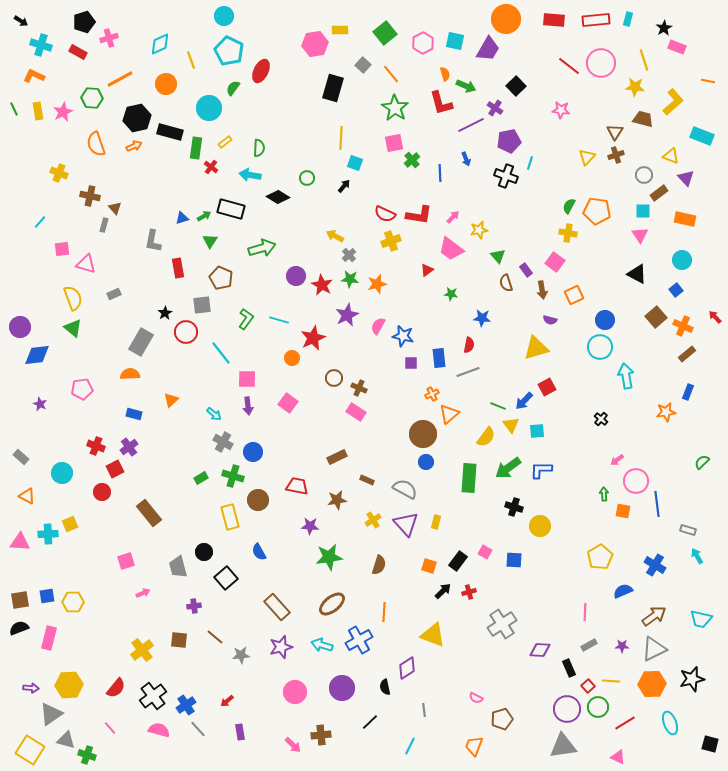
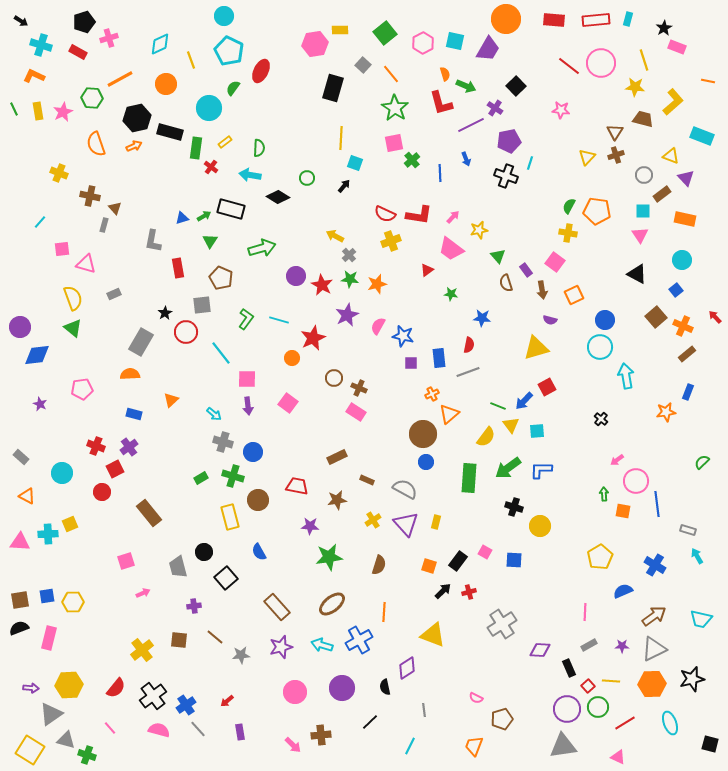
brown rectangle at (659, 193): moved 3 px right, 1 px down
gray cross at (223, 442): rotated 12 degrees counterclockwise
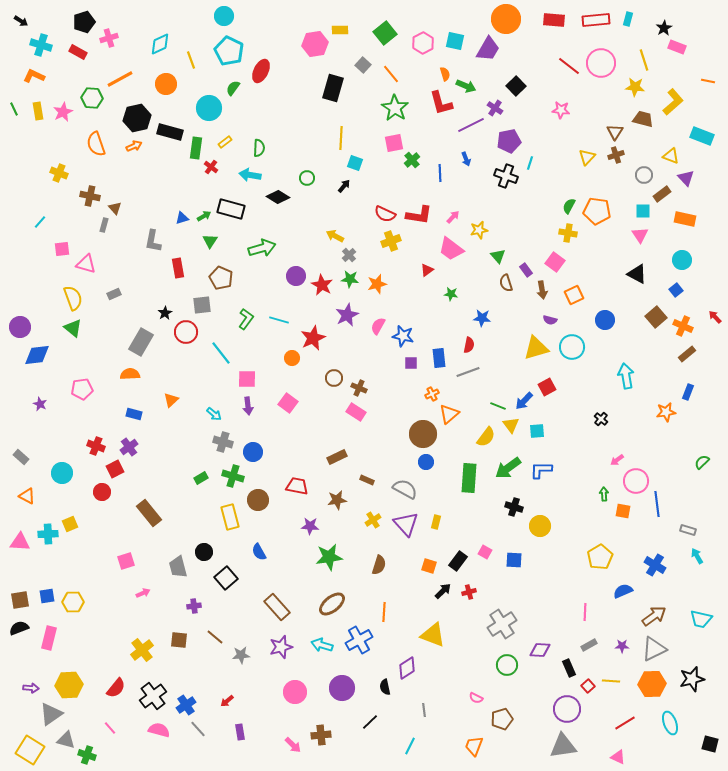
cyan circle at (600, 347): moved 28 px left
green circle at (598, 707): moved 91 px left, 42 px up
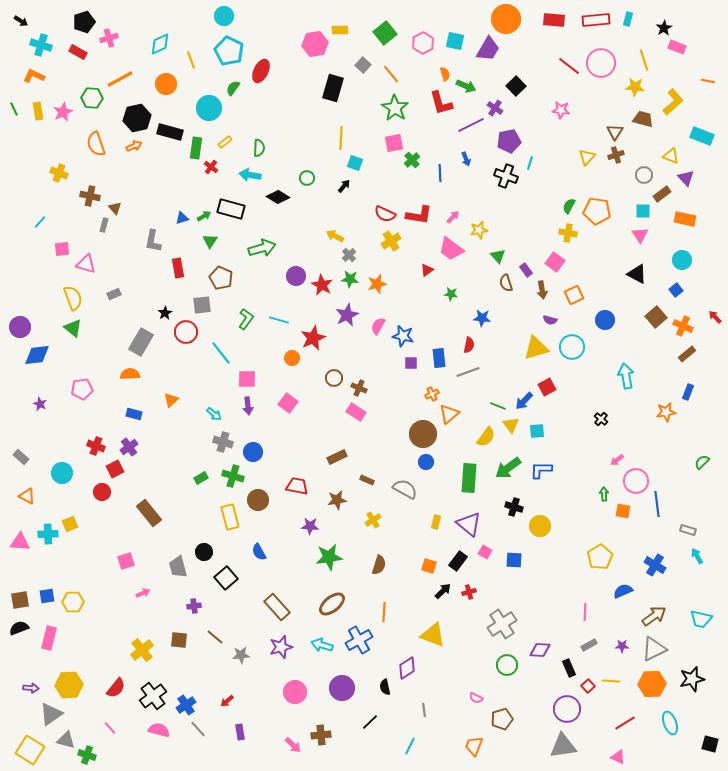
yellow cross at (391, 241): rotated 12 degrees counterclockwise
purple triangle at (406, 524): moved 63 px right; rotated 8 degrees counterclockwise
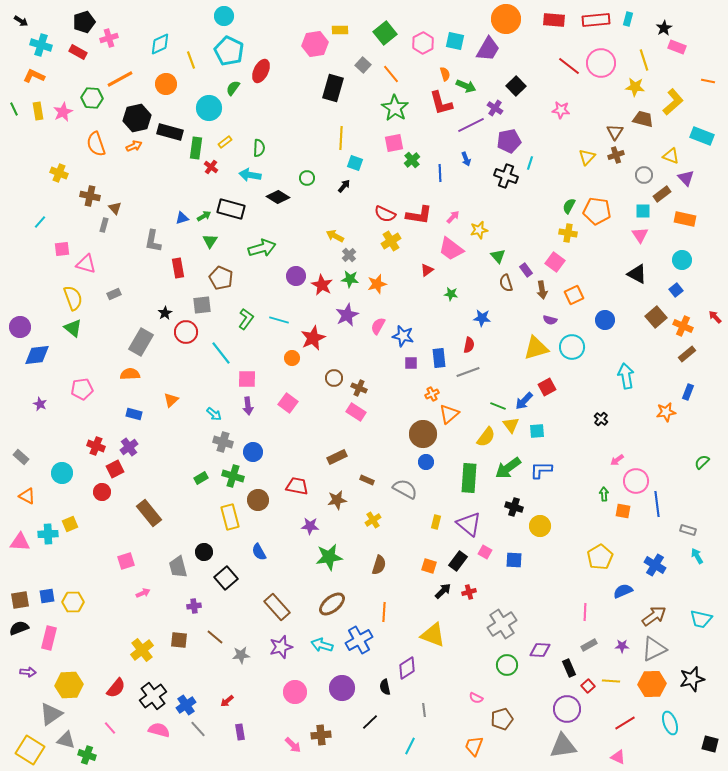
purple arrow at (31, 688): moved 3 px left, 16 px up
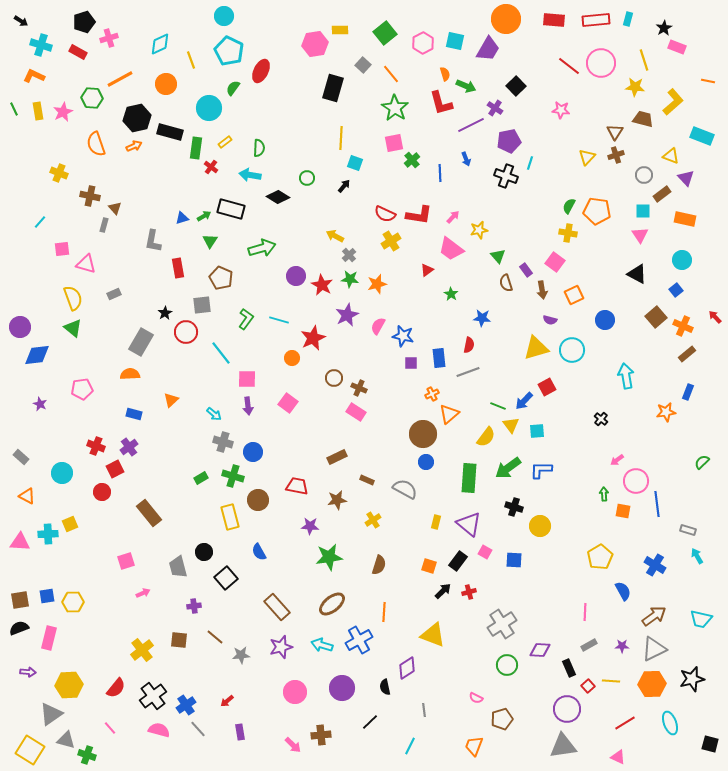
green star at (451, 294): rotated 24 degrees clockwise
cyan circle at (572, 347): moved 3 px down
blue semicircle at (623, 591): rotated 84 degrees clockwise
